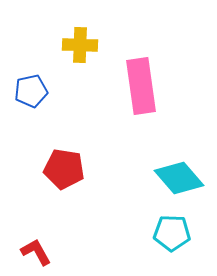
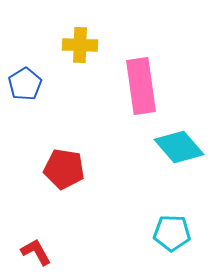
blue pentagon: moved 6 px left, 7 px up; rotated 20 degrees counterclockwise
cyan diamond: moved 31 px up
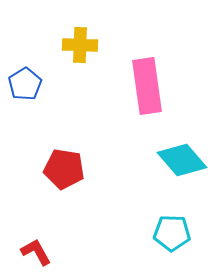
pink rectangle: moved 6 px right
cyan diamond: moved 3 px right, 13 px down
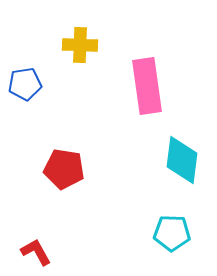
blue pentagon: rotated 24 degrees clockwise
cyan diamond: rotated 48 degrees clockwise
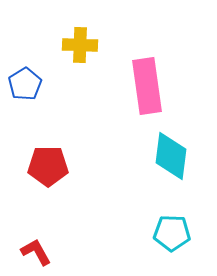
blue pentagon: rotated 24 degrees counterclockwise
cyan diamond: moved 11 px left, 4 px up
red pentagon: moved 16 px left, 3 px up; rotated 9 degrees counterclockwise
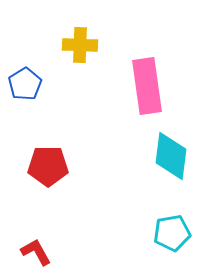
cyan pentagon: rotated 12 degrees counterclockwise
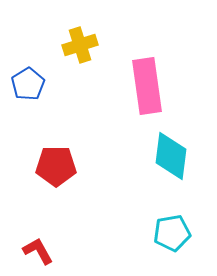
yellow cross: rotated 20 degrees counterclockwise
blue pentagon: moved 3 px right
red pentagon: moved 8 px right
red L-shape: moved 2 px right, 1 px up
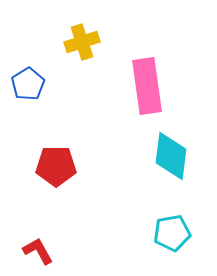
yellow cross: moved 2 px right, 3 px up
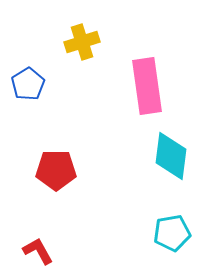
red pentagon: moved 4 px down
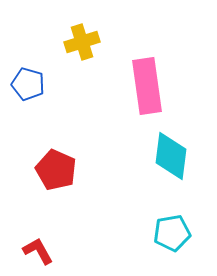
blue pentagon: rotated 24 degrees counterclockwise
red pentagon: rotated 24 degrees clockwise
